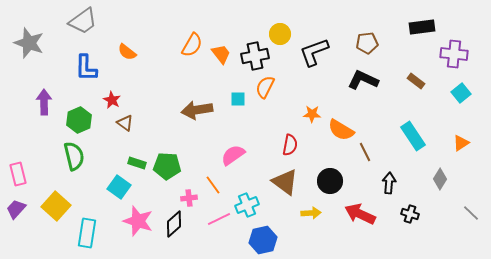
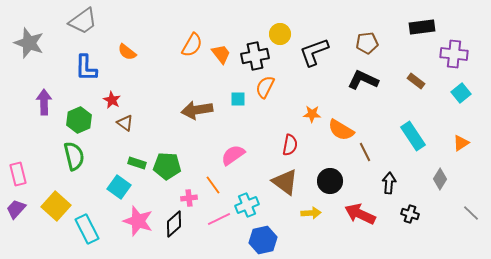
cyan rectangle at (87, 233): moved 4 px up; rotated 36 degrees counterclockwise
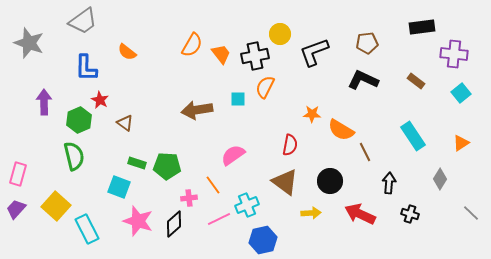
red star at (112, 100): moved 12 px left
pink rectangle at (18, 174): rotated 30 degrees clockwise
cyan square at (119, 187): rotated 15 degrees counterclockwise
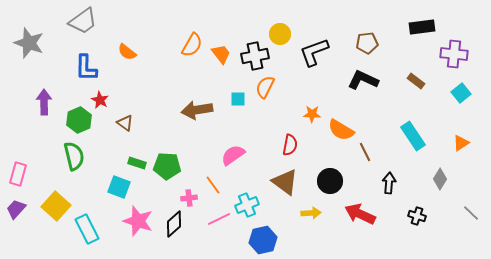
black cross at (410, 214): moved 7 px right, 2 px down
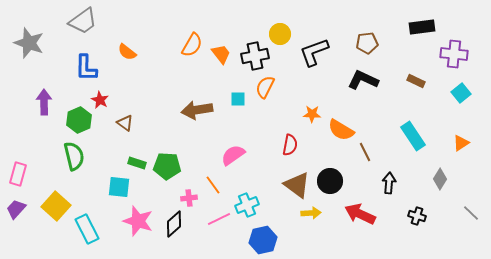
brown rectangle at (416, 81): rotated 12 degrees counterclockwise
brown triangle at (285, 182): moved 12 px right, 3 px down
cyan square at (119, 187): rotated 15 degrees counterclockwise
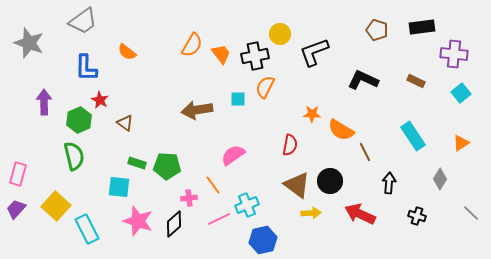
brown pentagon at (367, 43): moved 10 px right, 13 px up; rotated 25 degrees clockwise
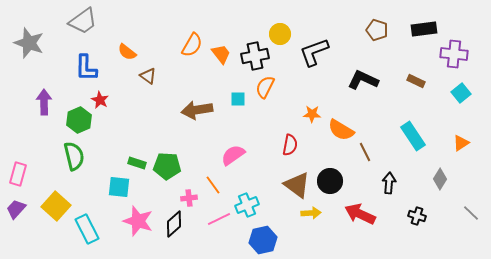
black rectangle at (422, 27): moved 2 px right, 2 px down
brown triangle at (125, 123): moved 23 px right, 47 px up
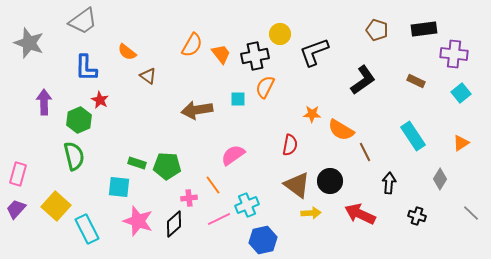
black L-shape at (363, 80): rotated 120 degrees clockwise
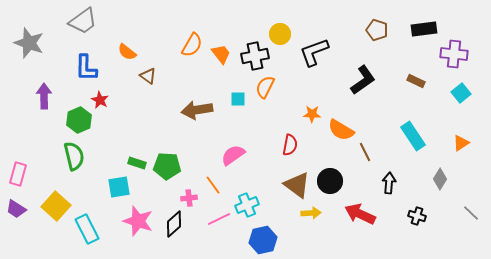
purple arrow at (44, 102): moved 6 px up
cyan square at (119, 187): rotated 15 degrees counterclockwise
purple trapezoid at (16, 209): rotated 100 degrees counterclockwise
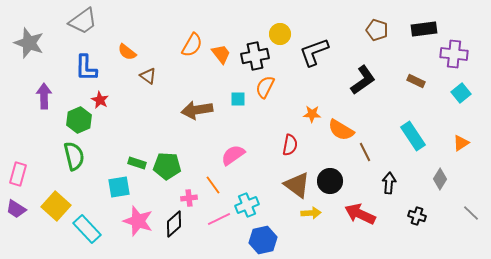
cyan rectangle at (87, 229): rotated 16 degrees counterclockwise
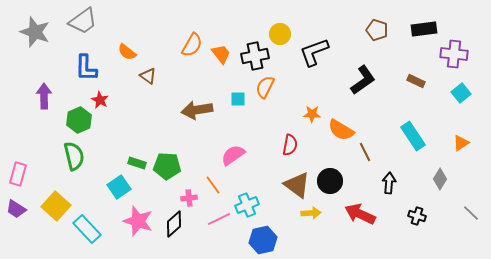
gray star at (29, 43): moved 6 px right, 11 px up
cyan square at (119, 187): rotated 25 degrees counterclockwise
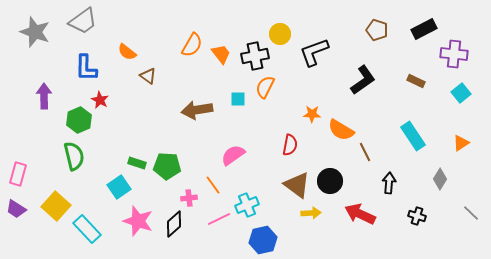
black rectangle at (424, 29): rotated 20 degrees counterclockwise
